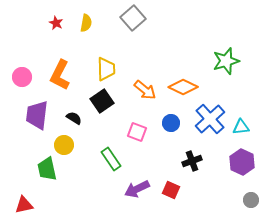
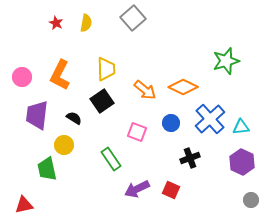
black cross: moved 2 px left, 3 px up
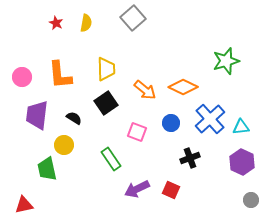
orange L-shape: rotated 32 degrees counterclockwise
black square: moved 4 px right, 2 px down
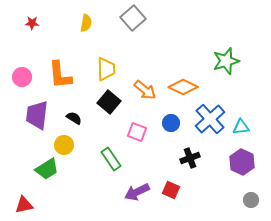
red star: moved 24 px left; rotated 24 degrees counterclockwise
black square: moved 3 px right, 1 px up; rotated 15 degrees counterclockwise
green trapezoid: rotated 110 degrees counterclockwise
purple arrow: moved 3 px down
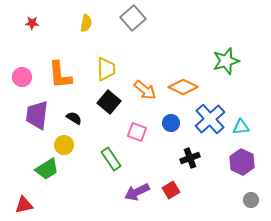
red square: rotated 36 degrees clockwise
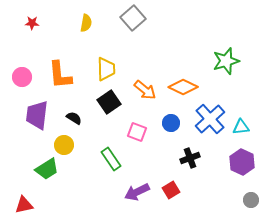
black square: rotated 15 degrees clockwise
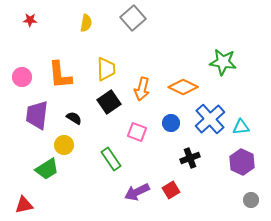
red star: moved 2 px left, 3 px up
green star: moved 3 px left, 1 px down; rotated 24 degrees clockwise
orange arrow: moved 3 px left, 1 px up; rotated 65 degrees clockwise
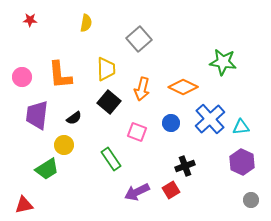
gray square: moved 6 px right, 21 px down
black square: rotated 15 degrees counterclockwise
black semicircle: rotated 112 degrees clockwise
black cross: moved 5 px left, 8 px down
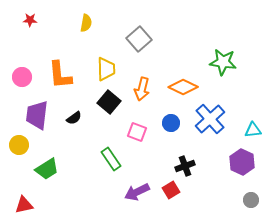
cyan triangle: moved 12 px right, 3 px down
yellow circle: moved 45 px left
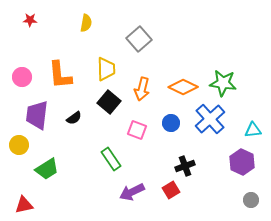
green star: moved 21 px down
pink square: moved 2 px up
purple arrow: moved 5 px left
